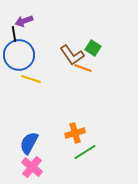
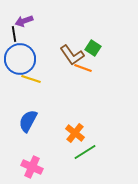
blue circle: moved 1 px right, 4 px down
orange cross: rotated 36 degrees counterclockwise
blue semicircle: moved 1 px left, 22 px up
pink cross: rotated 15 degrees counterclockwise
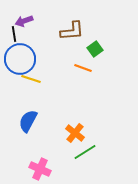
green square: moved 2 px right, 1 px down; rotated 21 degrees clockwise
brown L-shape: moved 24 px up; rotated 60 degrees counterclockwise
pink cross: moved 8 px right, 2 px down
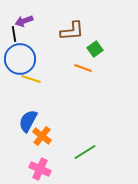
orange cross: moved 33 px left, 3 px down
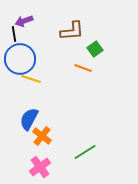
blue semicircle: moved 1 px right, 2 px up
pink cross: moved 2 px up; rotated 30 degrees clockwise
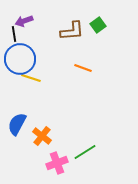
green square: moved 3 px right, 24 px up
yellow line: moved 1 px up
blue semicircle: moved 12 px left, 5 px down
pink cross: moved 17 px right, 4 px up; rotated 15 degrees clockwise
